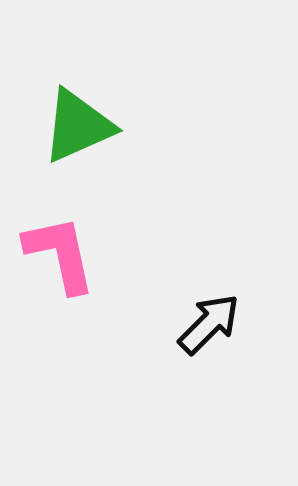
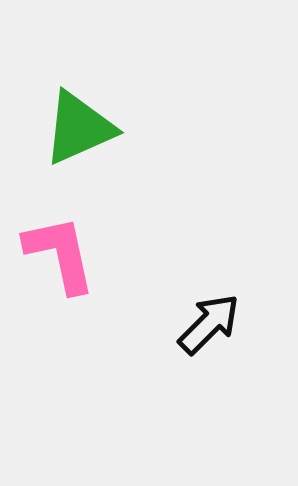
green triangle: moved 1 px right, 2 px down
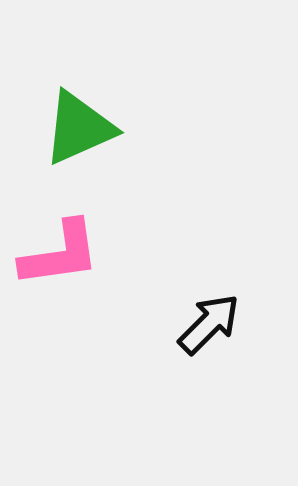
pink L-shape: rotated 94 degrees clockwise
